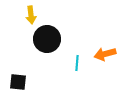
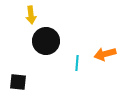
black circle: moved 1 px left, 2 px down
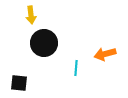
black circle: moved 2 px left, 2 px down
cyan line: moved 1 px left, 5 px down
black square: moved 1 px right, 1 px down
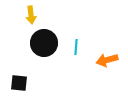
orange arrow: moved 2 px right, 6 px down
cyan line: moved 21 px up
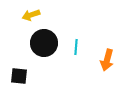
yellow arrow: rotated 78 degrees clockwise
orange arrow: rotated 60 degrees counterclockwise
black square: moved 7 px up
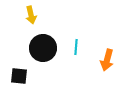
yellow arrow: rotated 84 degrees counterclockwise
black circle: moved 1 px left, 5 px down
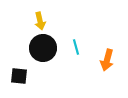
yellow arrow: moved 9 px right, 6 px down
cyan line: rotated 21 degrees counterclockwise
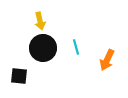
orange arrow: rotated 10 degrees clockwise
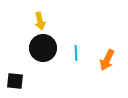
cyan line: moved 6 px down; rotated 14 degrees clockwise
black square: moved 4 px left, 5 px down
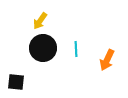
yellow arrow: rotated 48 degrees clockwise
cyan line: moved 4 px up
black square: moved 1 px right, 1 px down
